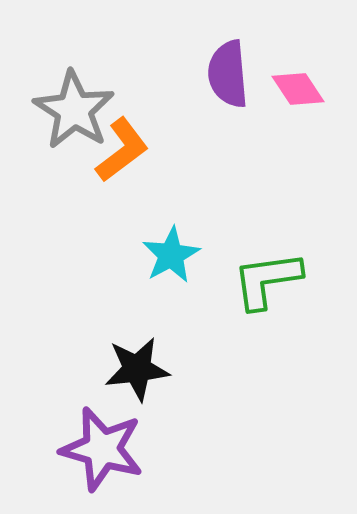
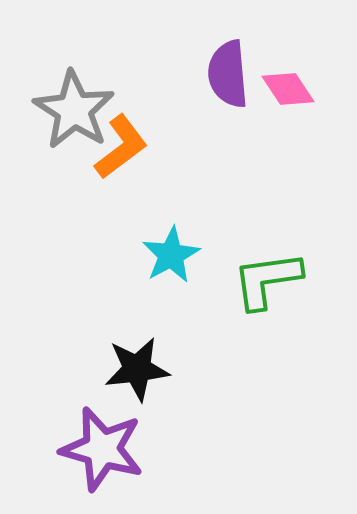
pink diamond: moved 10 px left
orange L-shape: moved 1 px left, 3 px up
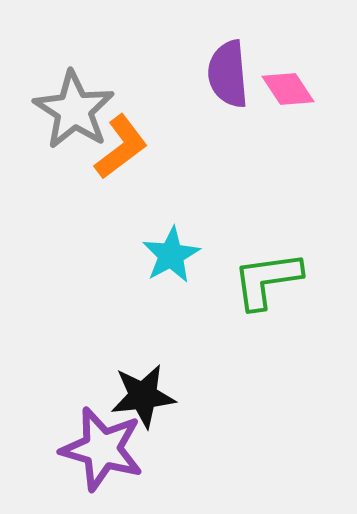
black star: moved 6 px right, 27 px down
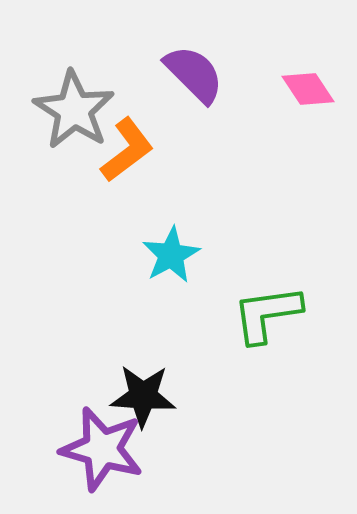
purple semicircle: moved 34 px left; rotated 140 degrees clockwise
pink diamond: moved 20 px right
orange L-shape: moved 6 px right, 3 px down
green L-shape: moved 34 px down
black star: rotated 10 degrees clockwise
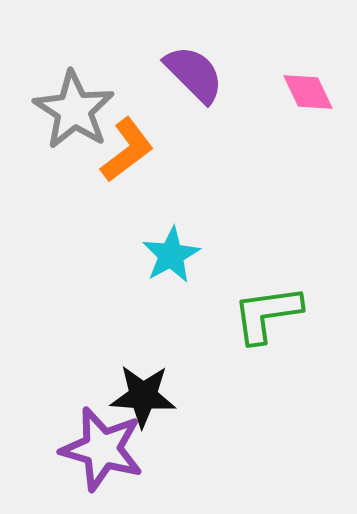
pink diamond: moved 3 px down; rotated 8 degrees clockwise
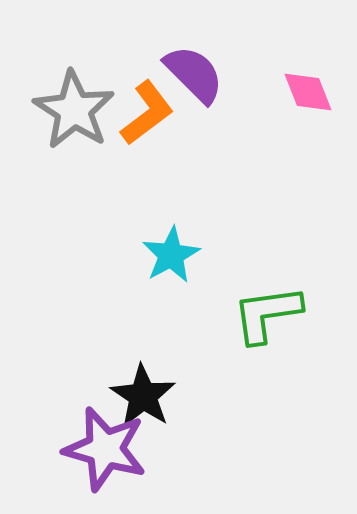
pink diamond: rotated 4 degrees clockwise
orange L-shape: moved 20 px right, 37 px up
black star: rotated 30 degrees clockwise
purple star: moved 3 px right
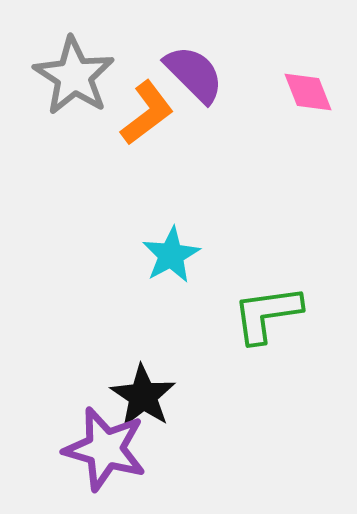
gray star: moved 34 px up
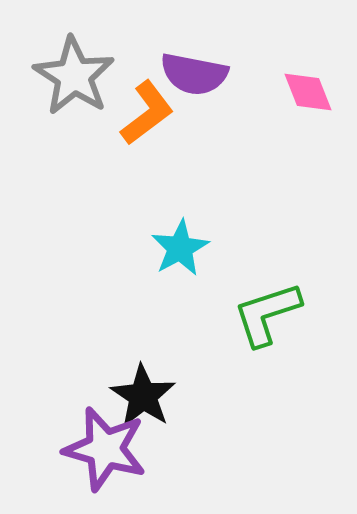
purple semicircle: rotated 146 degrees clockwise
cyan star: moved 9 px right, 7 px up
green L-shape: rotated 10 degrees counterclockwise
